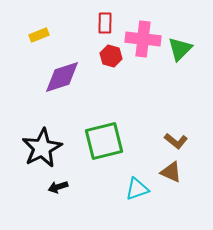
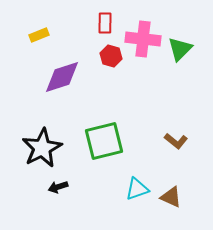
brown triangle: moved 25 px down
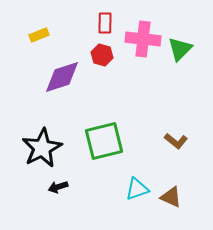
red hexagon: moved 9 px left, 1 px up
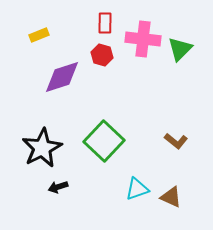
green square: rotated 33 degrees counterclockwise
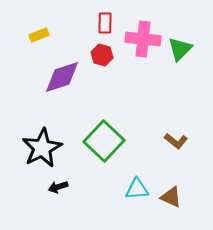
cyan triangle: rotated 15 degrees clockwise
